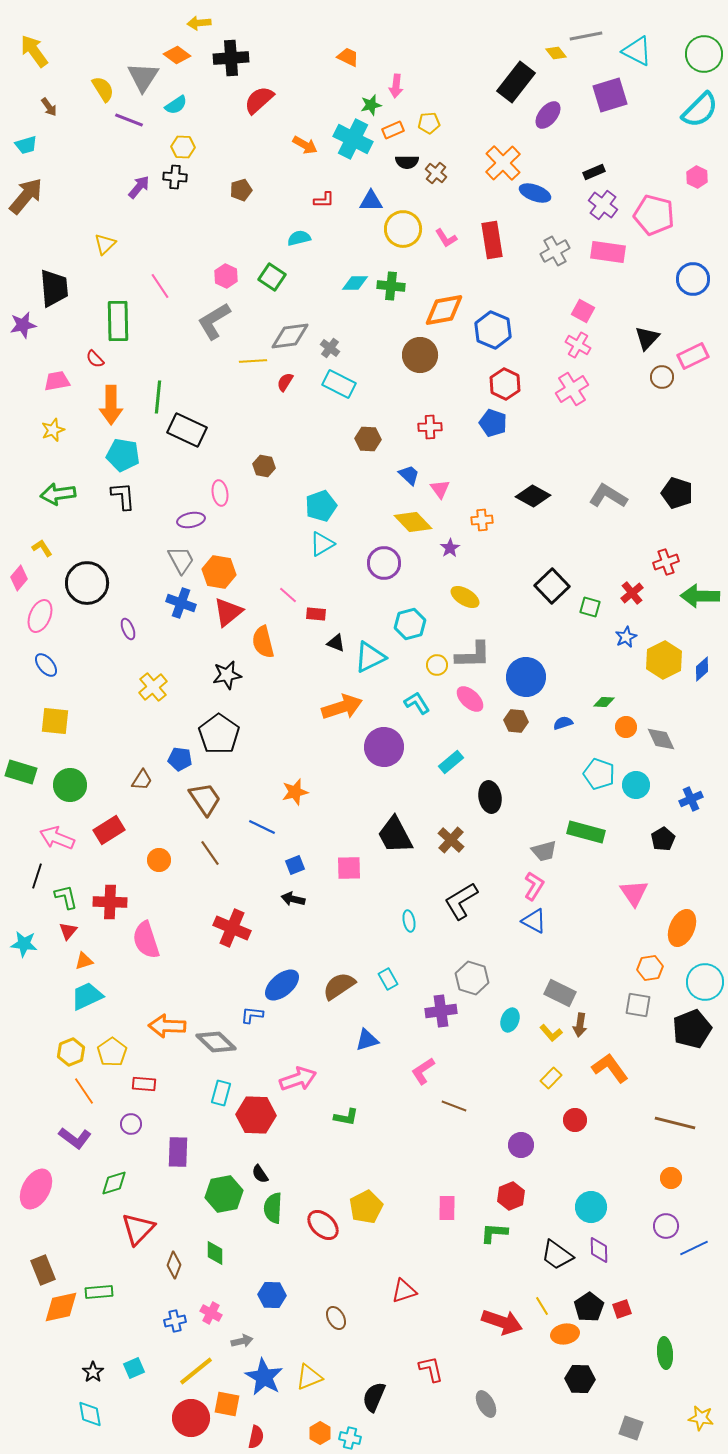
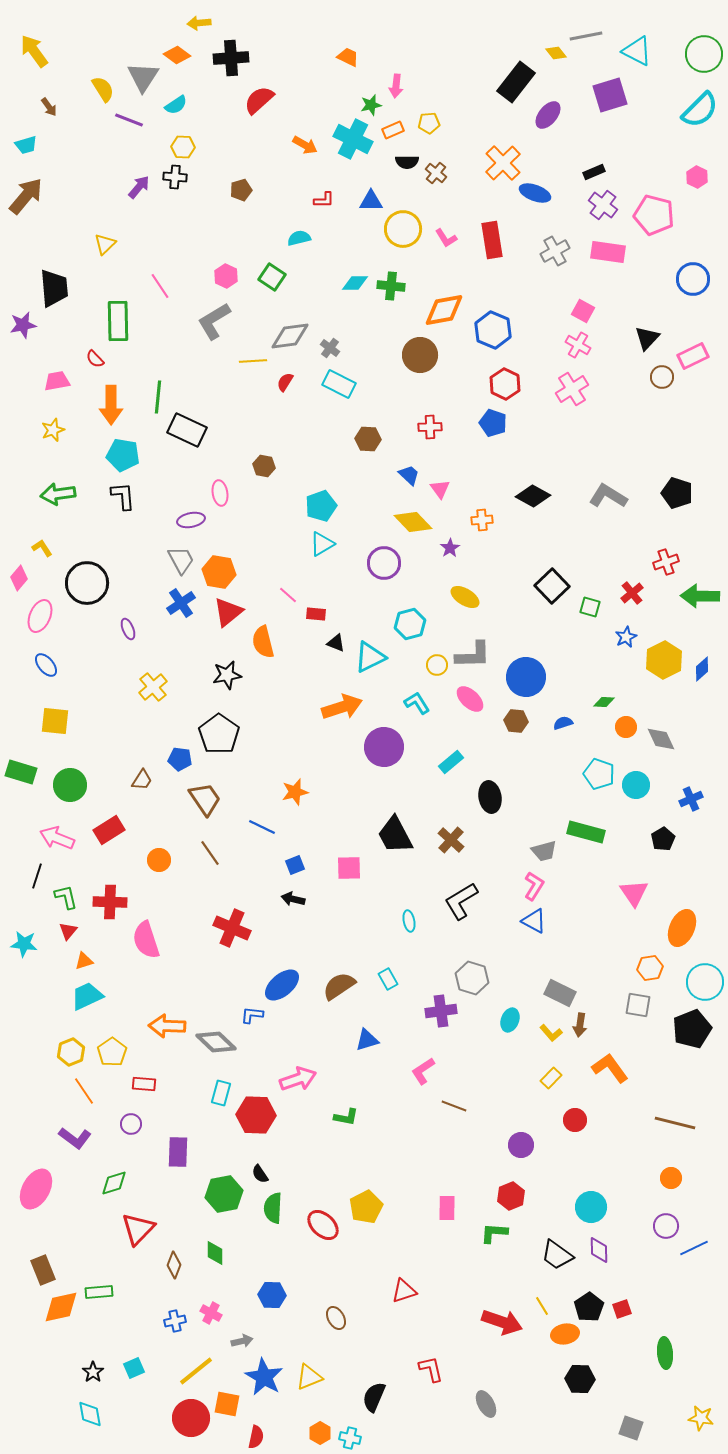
blue cross at (181, 603): rotated 36 degrees clockwise
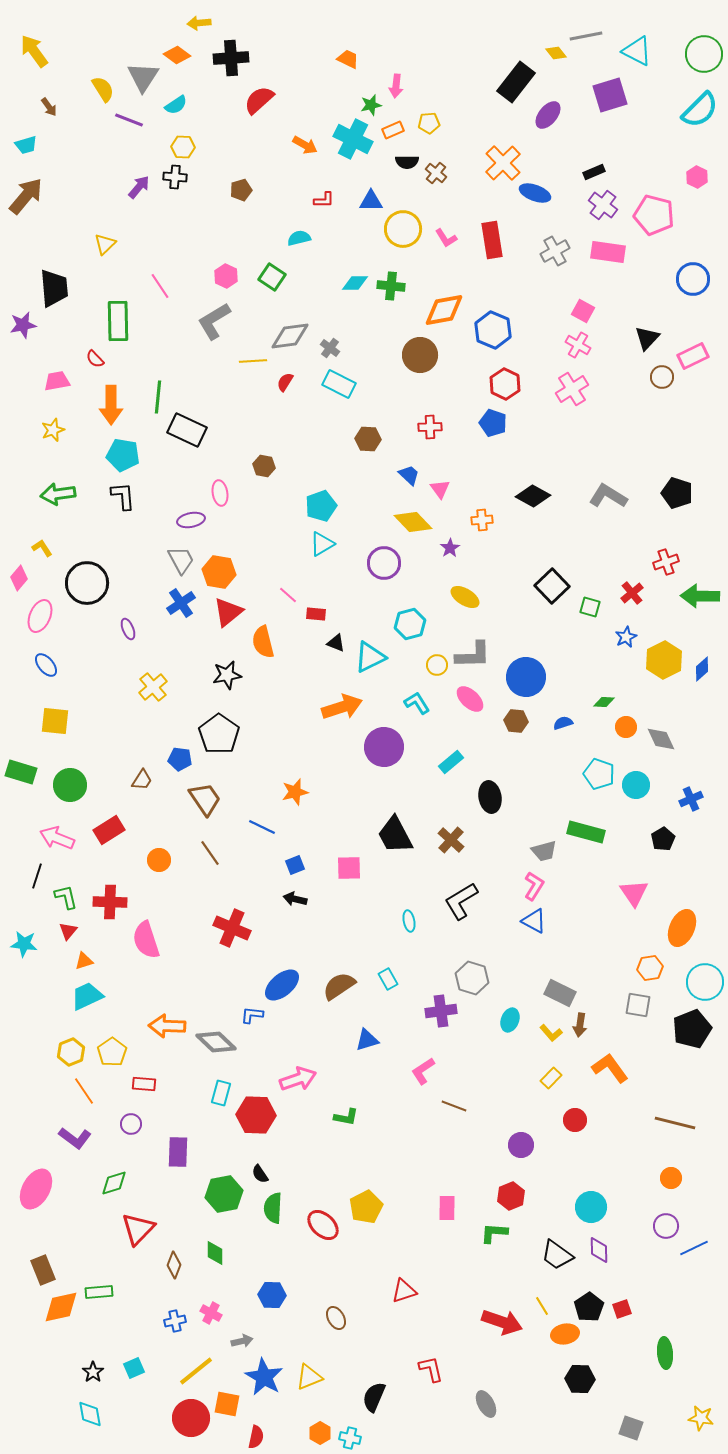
orange trapezoid at (348, 57): moved 2 px down
black arrow at (293, 899): moved 2 px right
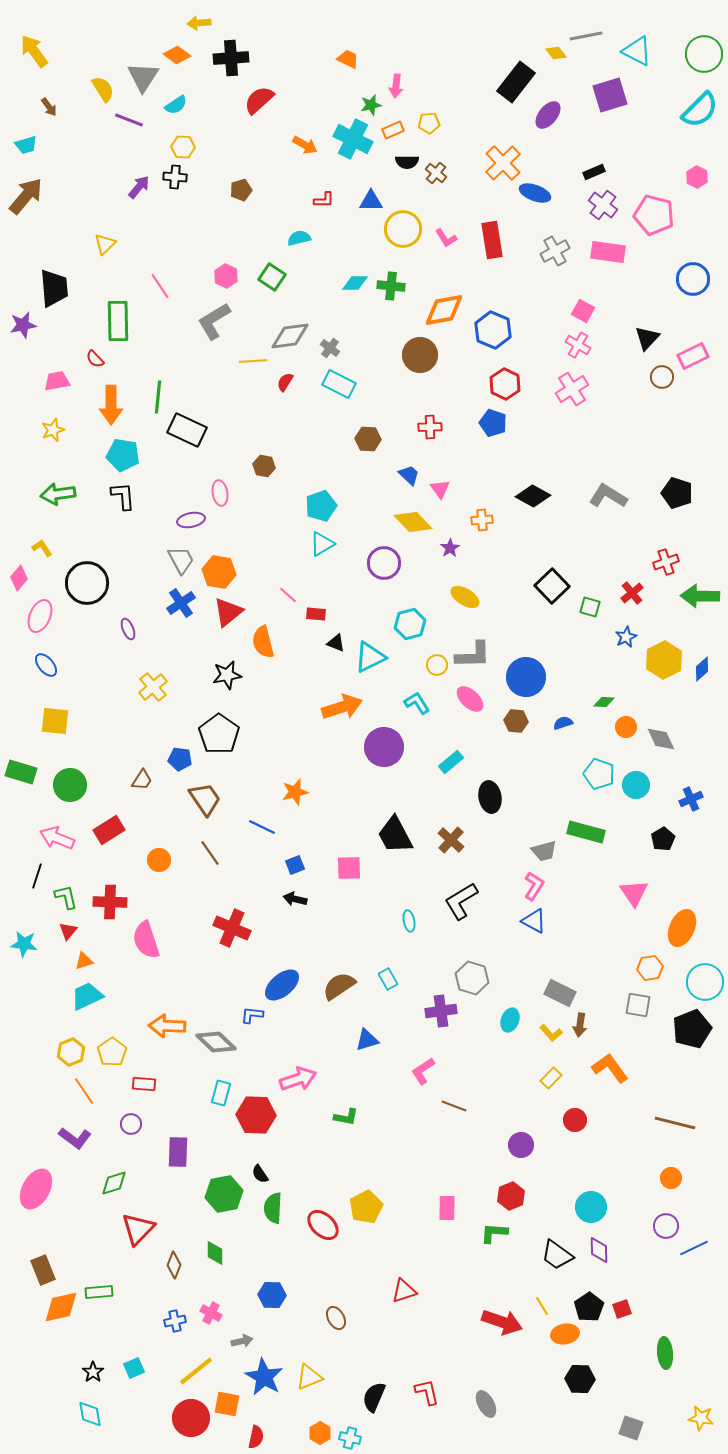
red L-shape at (431, 1369): moved 4 px left, 23 px down
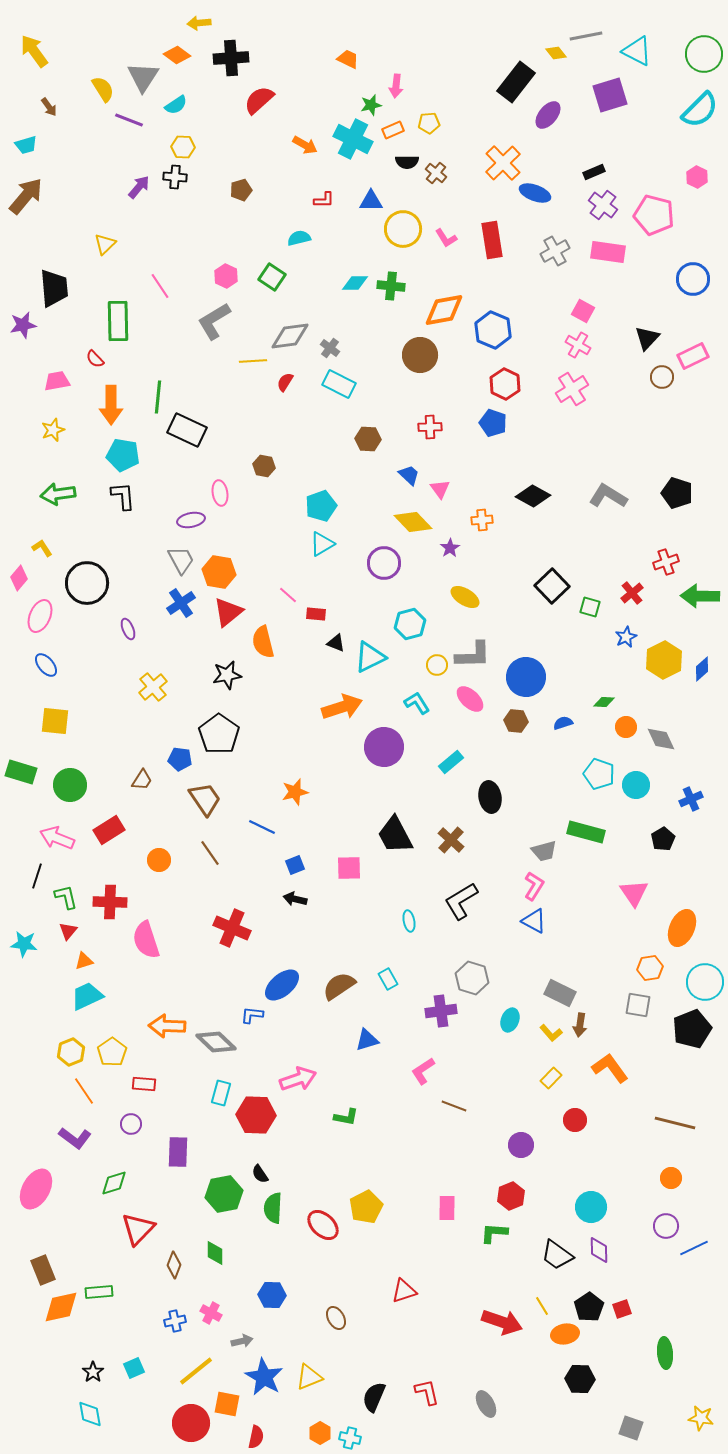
red circle at (191, 1418): moved 5 px down
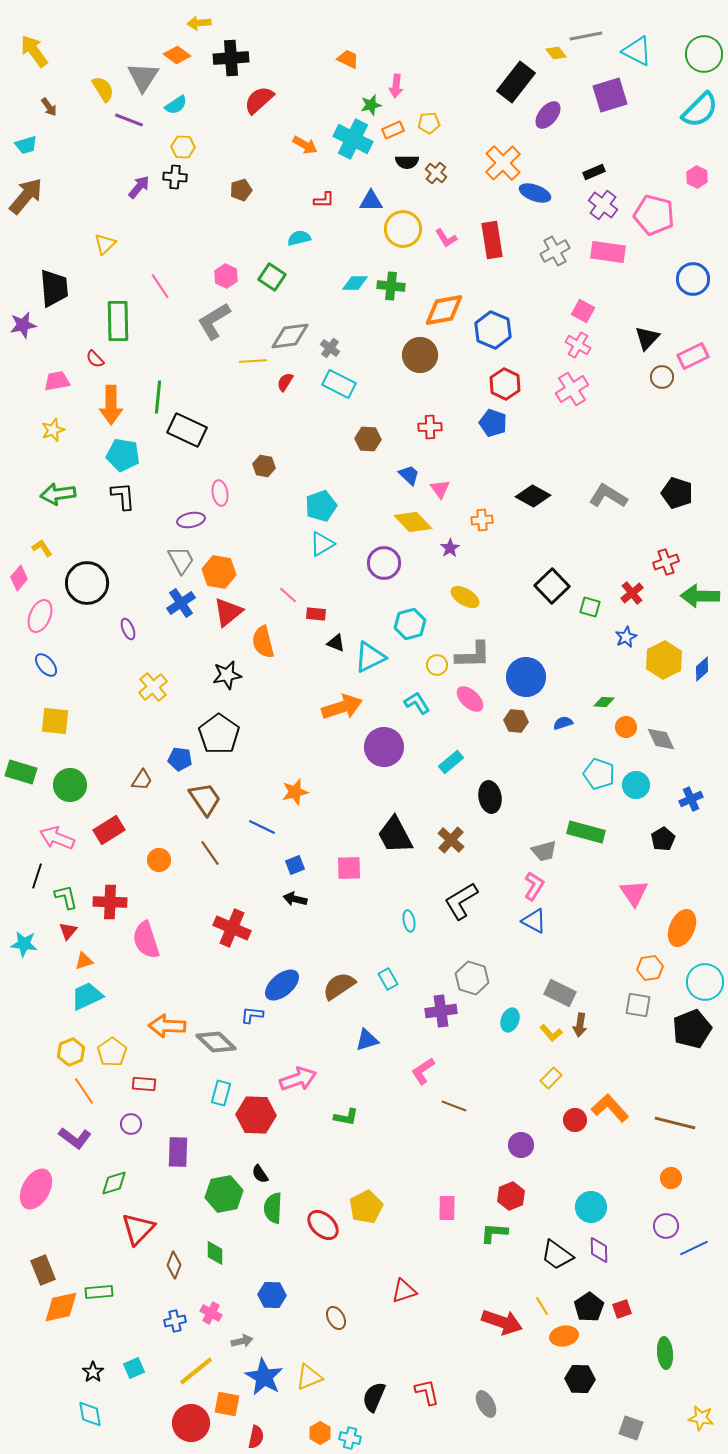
orange L-shape at (610, 1068): moved 40 px down; rotated 6 degrees counterclockwise
orange ellipse at (565, 1334): moved 1 px left, 2 px down
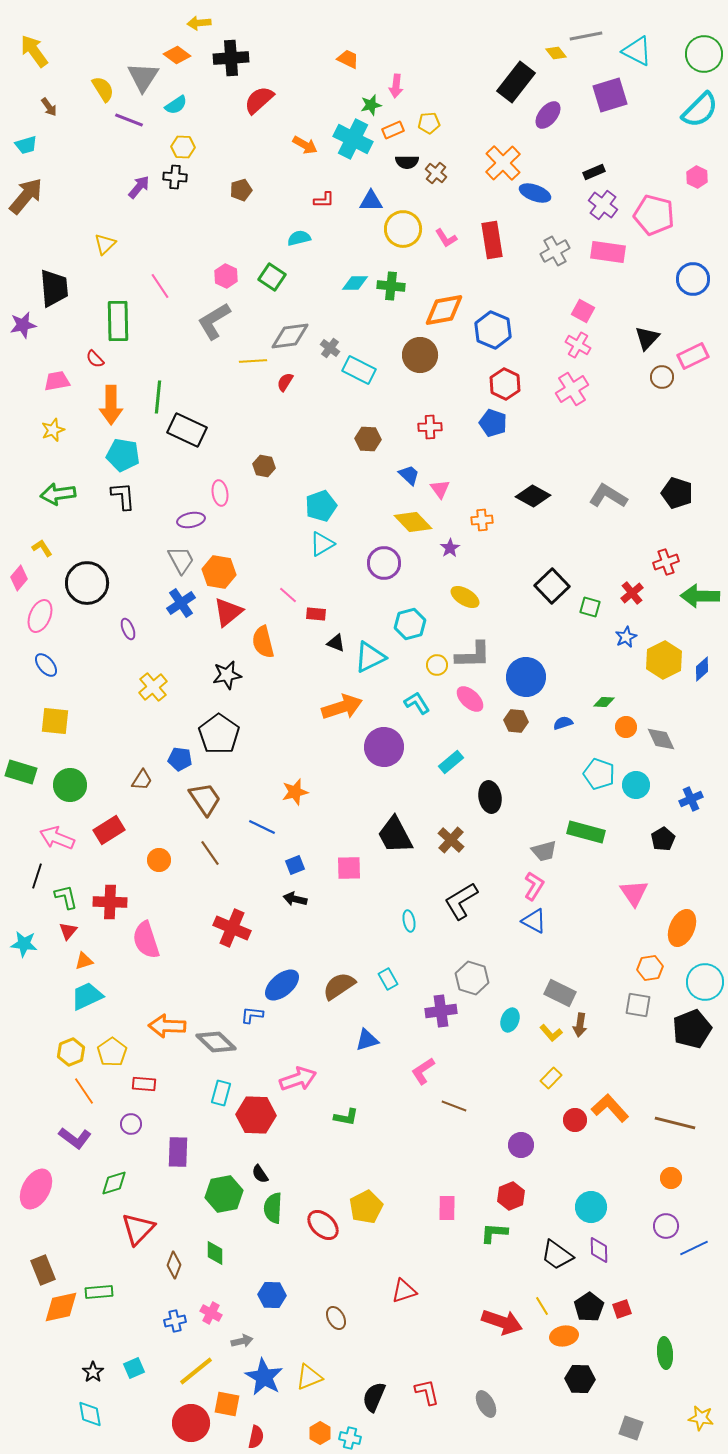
cyan rectangle at (339, 384): moved 20 px right, 14 px up
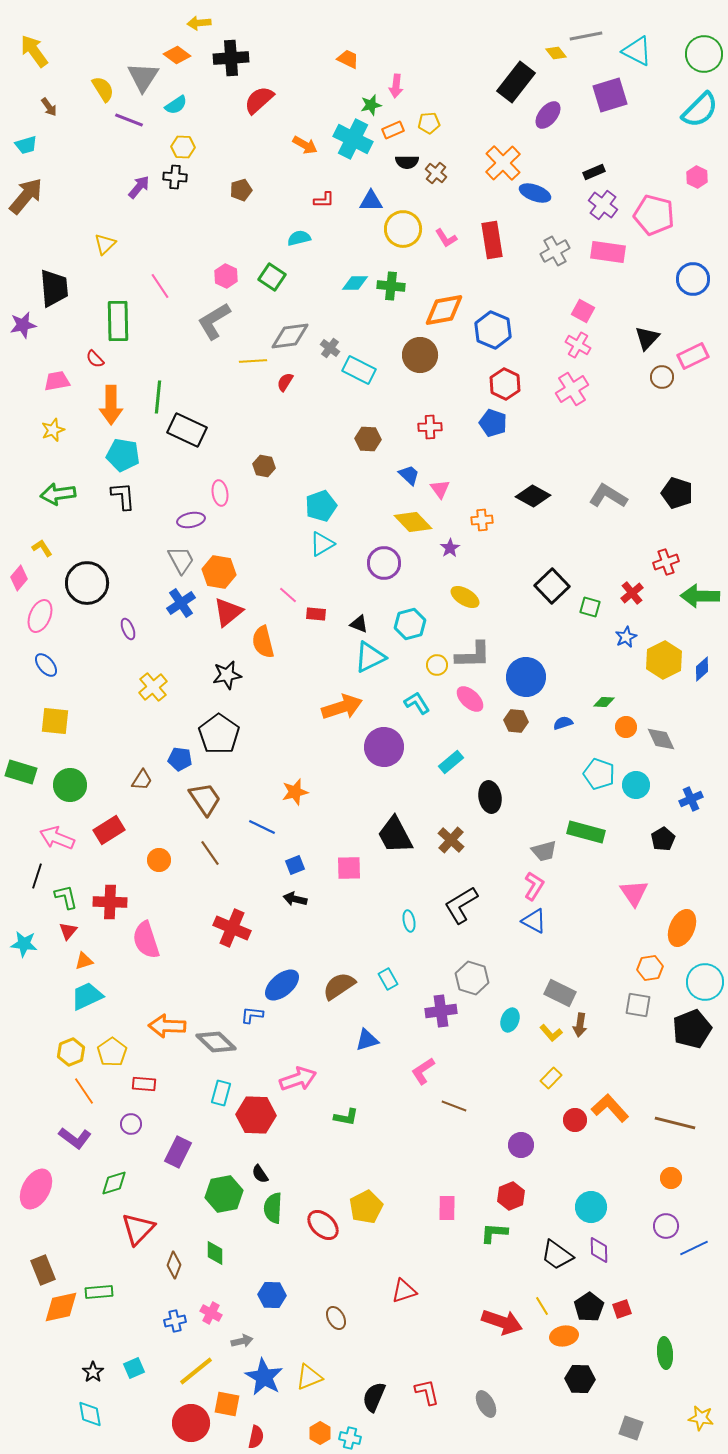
black triangle at (336, 643): moved 23 px right, 19 px up
black L-shape at (461, 901): moved 4 px down
purple rectangle at (178, 1152): rotated 24 degrees clockwise
